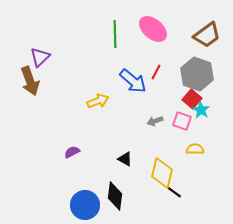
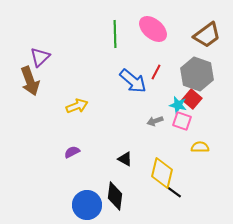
yellow arrow: moved 21 px left, 5 px down
cyan star: moved 23 px left, 5 px up; rotated 18 degrees counterclockwise
yellow semicircle: moved 5 px right, 2 px up
blue circle: moved 2 px right
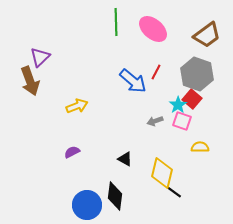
green line: moved 1 px right, 12 px up
cyan star: rotated 24 degrees clockwise
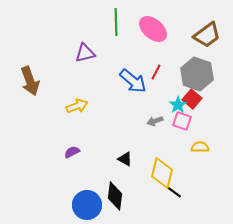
purple triangle: moved 45 px right, 4 px up; rotated 30 degrees clockwise
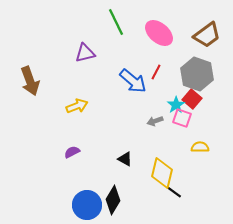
green line: rotated 24 degrees counterclockwise
pink ellipse: moved 6 px right, 4 px down
cyan star: moved 2 px left
pink square: moved 3 px up
black diamond: moved 2 px left, 4 px down; rotated 24 degrees clockwise
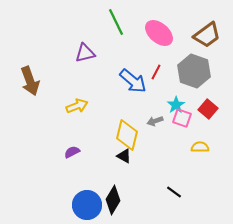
gray hexagon: moved 3 px left, 3 px up
red square: moved 16 px right, 10 px down
black triangle: moved 1 px left, 3 px up
yellow diamond: moved 35 px left, 38 px up
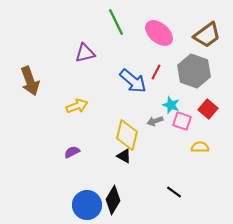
cyan star: moved 5 px left; rotated 18 degrees counterclockwise
pink square: moved 3 px down
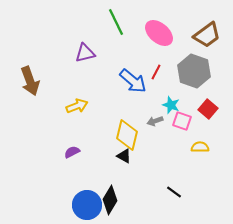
black diamond: moved 3 px left
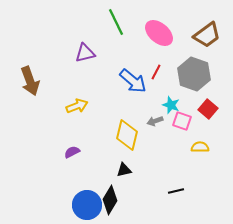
gray hexagon: moved 3 px down
black triangle: moved 14 px down; rotated 42 degrees counterclockwise
black line: moved 2 px right, 1 px up; rotated 49 degrees counterclockwise
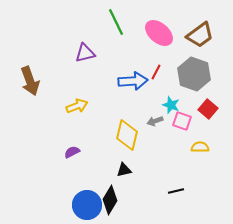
brown trapezoid: moved 7 px left
blue arrow: rotated 44 degrees counterclockwise
